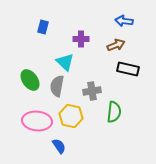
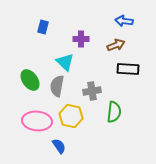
black rectangle: rotated 10 degrees counterclockwise
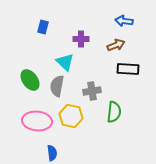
blue semicircle: moved 7 px left, 7 px down; rotated 28 degrees clockwise
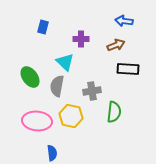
green ellipse: moved 3 px up
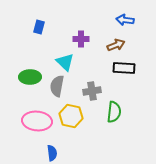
blue arrow: moved 1 px right, 1 px up
blue rectangle: moved 4 px left
black rectangle: moved 4 px left, 1 px up
green ellipse: rotated 55 degrees counterclockwise
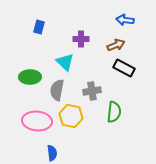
black rectangle: rotated 25 degrees clockwise
gray semicircle: moved 4 px down
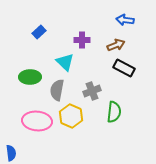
blue rectangle: moved 5 px down; rotated 32 degrees clockwise
purple cross: moved 1 px right, 1 px down
gray cross: rotated 12 degrees counterclockwise
yellow hexagon: rotated 10 degrees clockwise
blue semicircle: moved 41 px left
